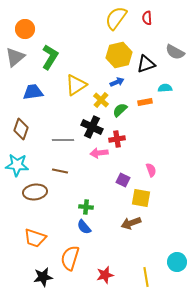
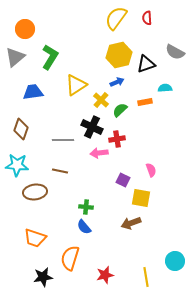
cyan circle: moved 2 px left, 1 px up
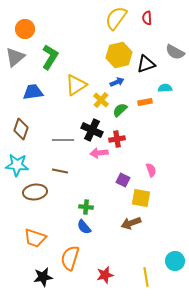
black cross: moved 3 px down
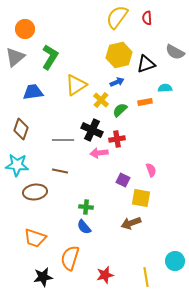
yellow semicircle: moved 1 px right, 1 px up
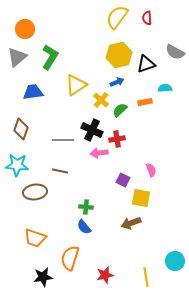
gray triangle: moved 2 px right
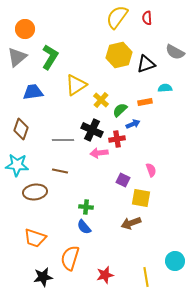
blue arrow: moved 16 px right, 42 px down
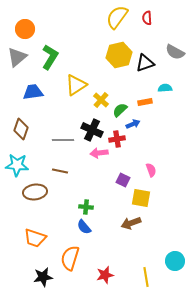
black triangle: moved 1 px left, 1 px up
